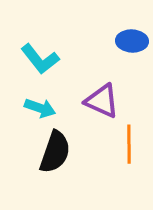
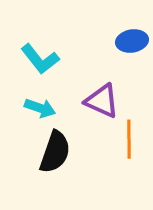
blue ellipse: rotated 12 degrees counterclockwise
orange line: moved 5 px up
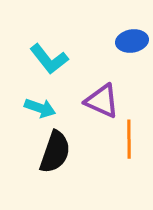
cyan L-shape: moved 9 px right
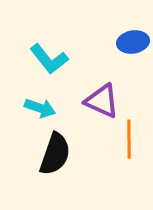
blue ellipse: moved 1 px right, 1 px down
black semicircle: moved 2 px down
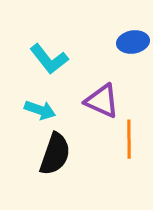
cyan arrow: moved 2 px down
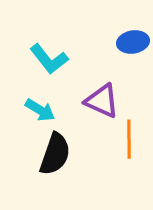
cyan arrow: rotated 12 degrees clockwise
